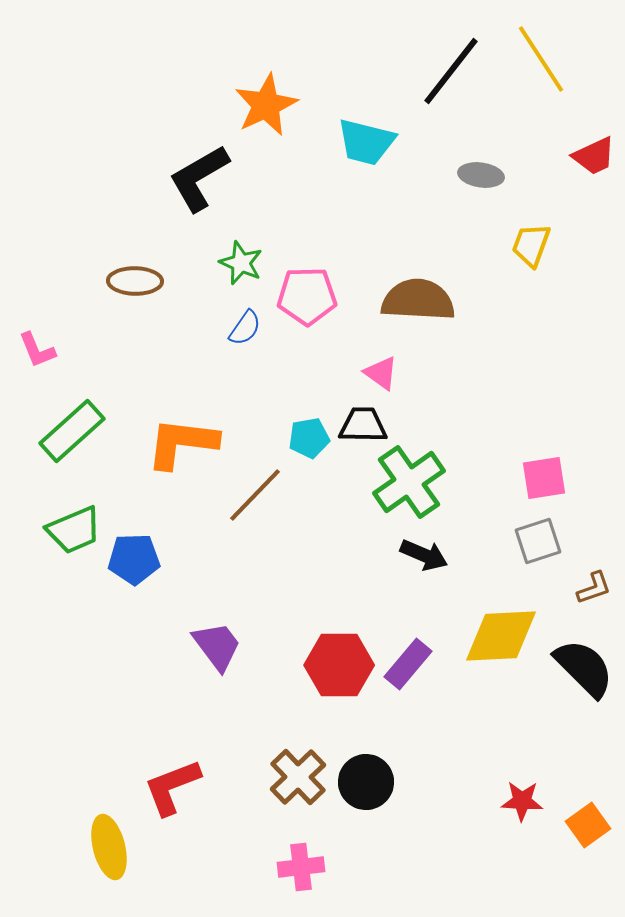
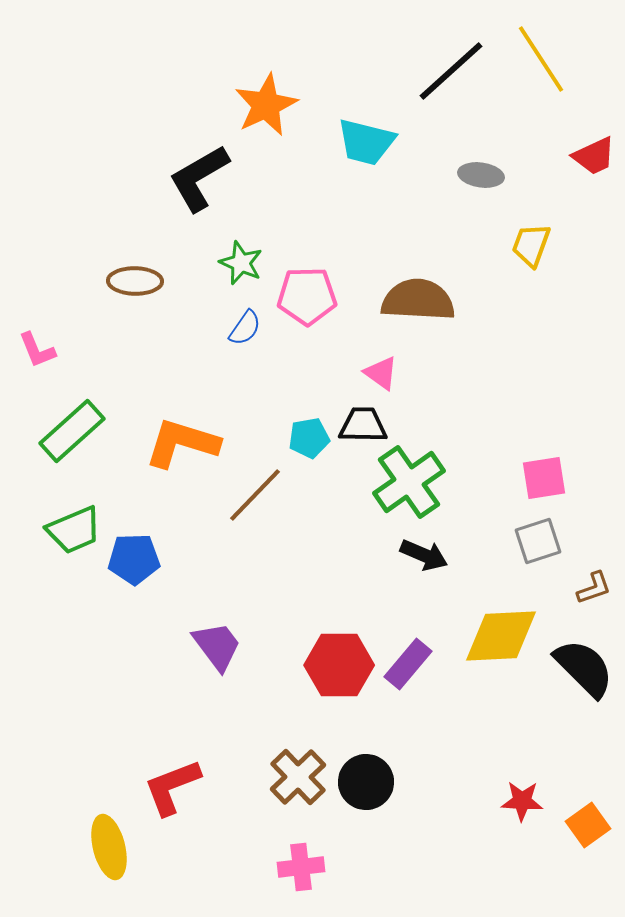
black line: rotated 10 degrees clockwise
orange L-shape: rotated 10 degrees clockwise
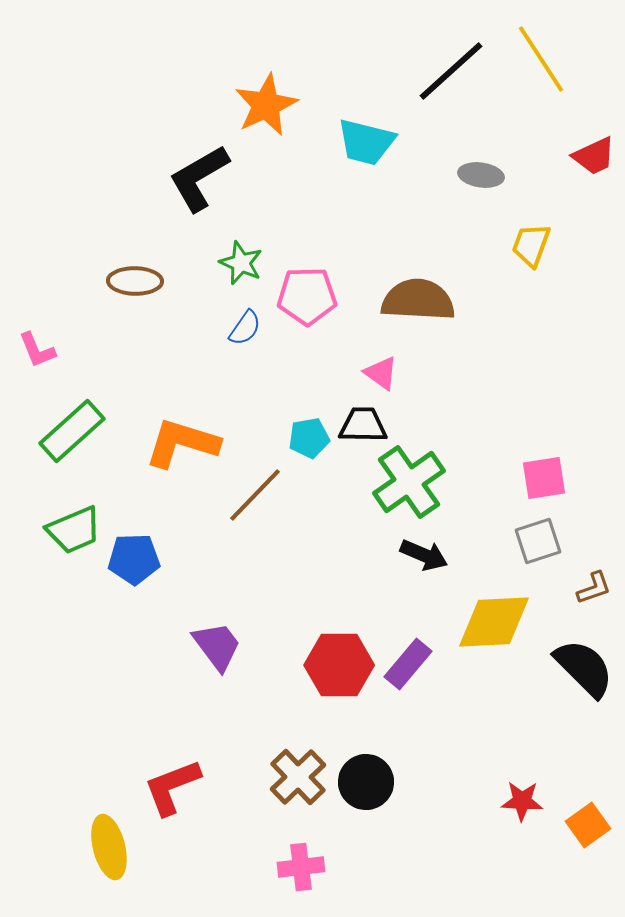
yellow diamond: moved 7 px left, 14 px up
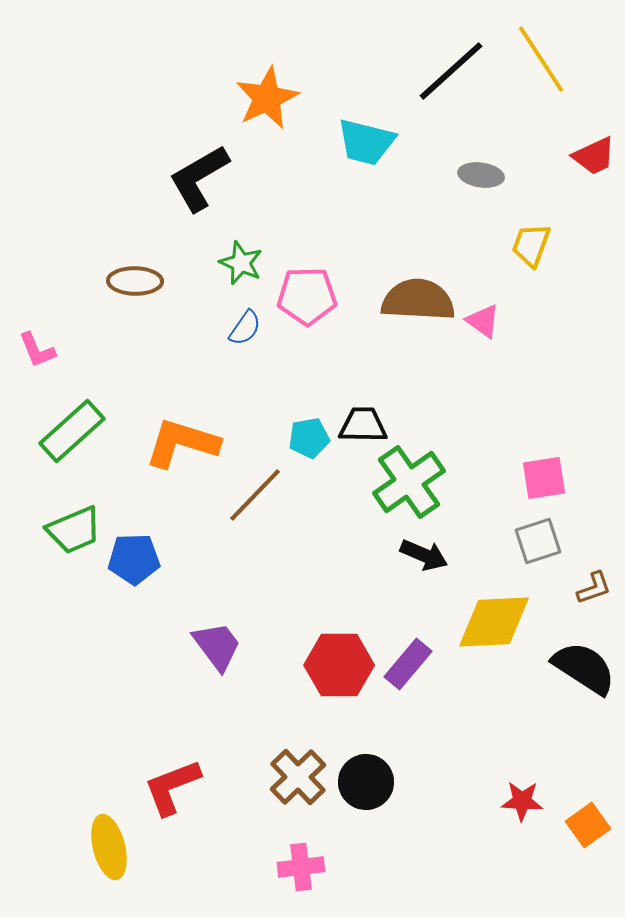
orange star: moved 1 px right, 7 px up
pink triangle: moved 102 px right, 52 px up
black semicircle: rotated 12 degrees counterclockwise
